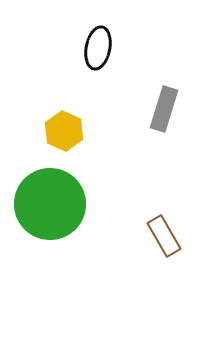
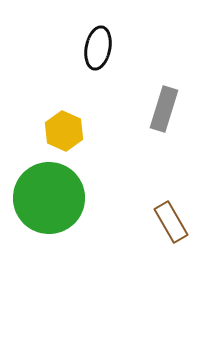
green circle: moved 1 px left, 6 px up
brown rectangle: moved 7 px right, 14 px up
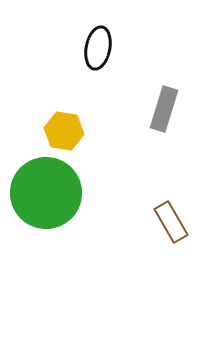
yellow hexagon: rotated 15 degrees counterclockwise
green circle: moved 3 px left, 5 px up
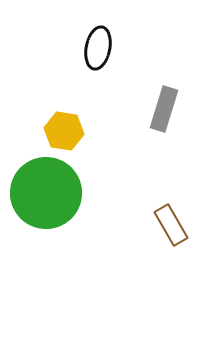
brown rectangle: moved 3 px down
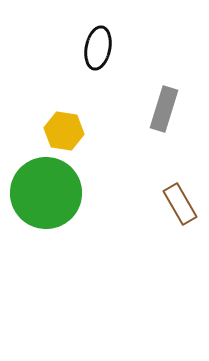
brown rectangle: moved 9 px right, 21 px up
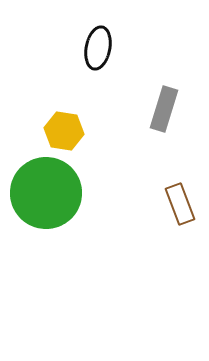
brown rectangle: rotated 9 degrees clockwise
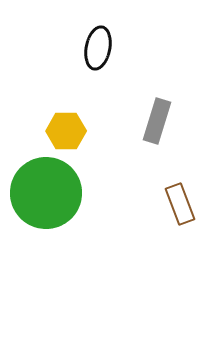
gray rectangle: moved 7 px left, 12 px down
yellow hexagon: moved 2 px right; rotated 9 degrees counterclockwise
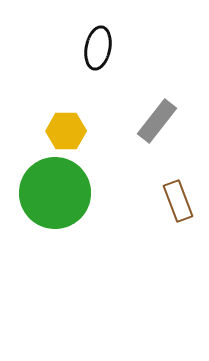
gray rectangle: rotated 21 degrees clockwise
green circle: moved 9 px right
brown rectangle: moved 2 px left, 3 px up
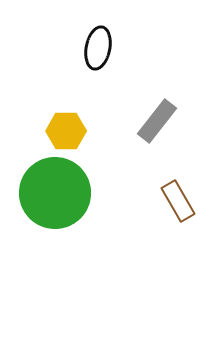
brown rectangle: rotated 9 degrees counterclockwise
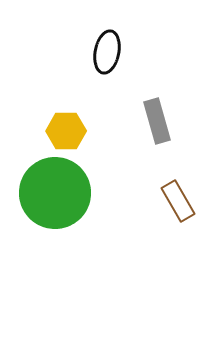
black ellipse: moved 9 px right, 4 px down
gray rectangle: rotated 54 degrees counterclockwise
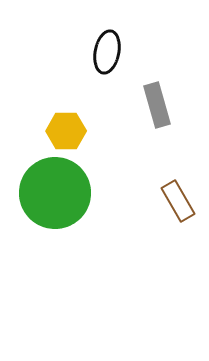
gray rectangle: moved 16 px up
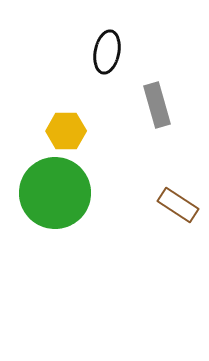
brown rectangle: moved 4 px down; rotated 27 degrees counterclockwise
